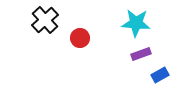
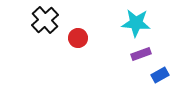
red circle: moved 2 px left
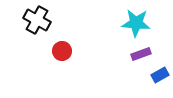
black cross: moved 8 px left; rotated 20 degrees counterclockwise
red circle: moved 16 px left, 13 px down
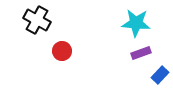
purple rectangle: moved 1 px up
blue rectangle: rotated 18 degrees counterclockwise
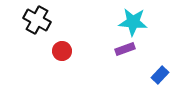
cyan star: moved 3 px left, 1 px up
purple rectangle: moved 16 px left, 4 px up
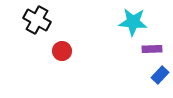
purple rectangle: moved 27 px right; rotated 18 degrees clockwise
